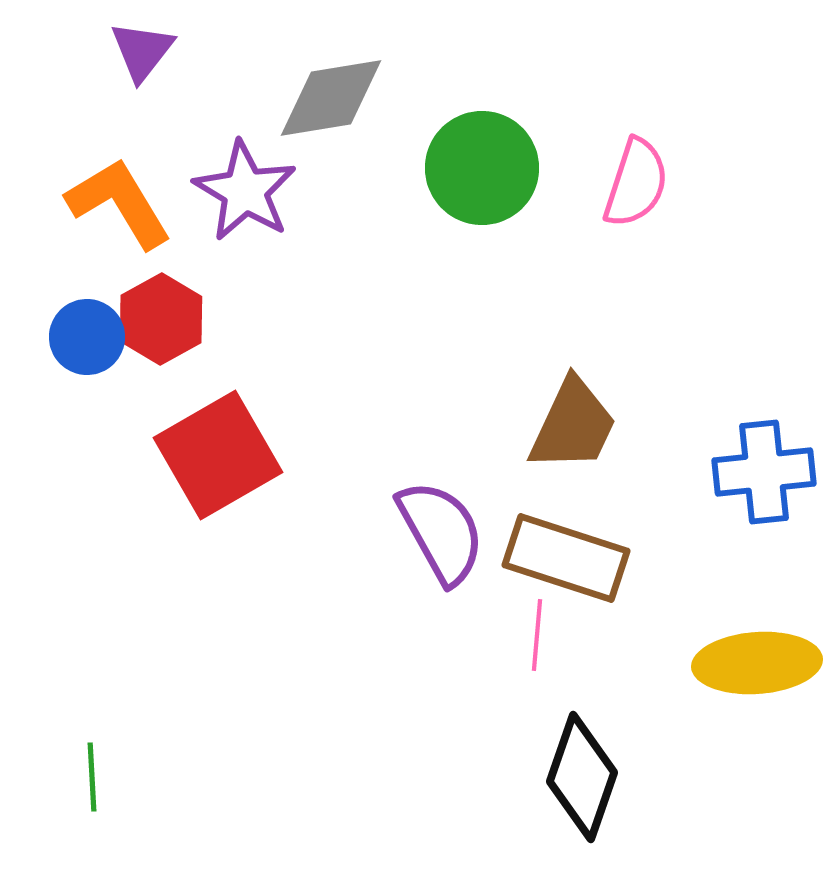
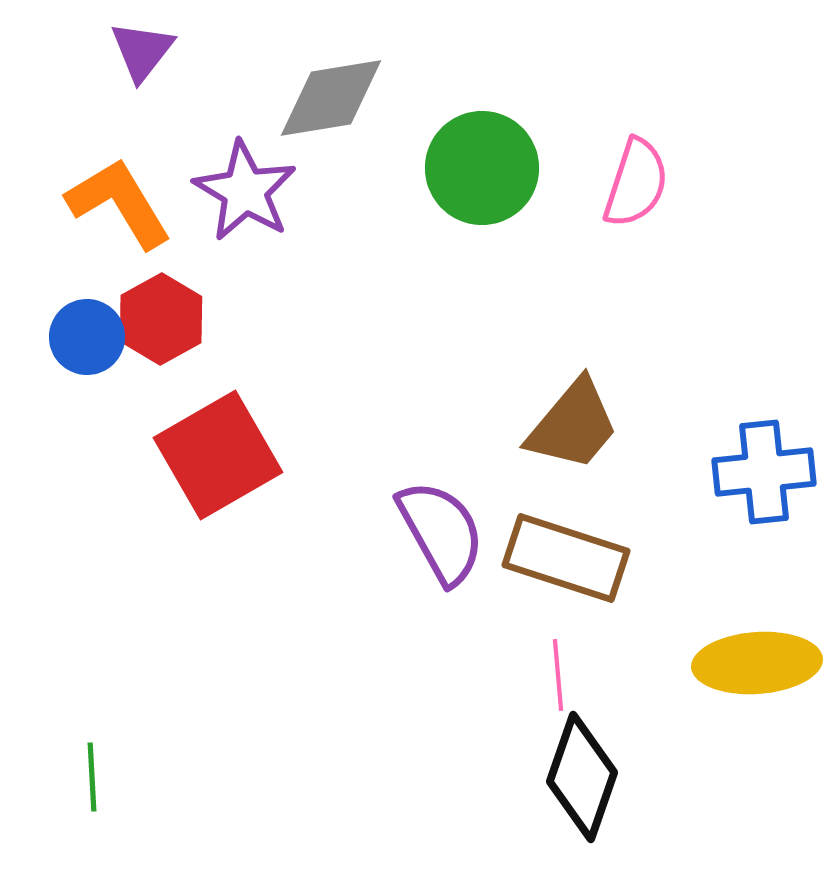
brown trapezoid: rotated 15 degrees clockwise
pink line: moved 21 px right, 40 px down; rotated 10 degrees counterclockwise
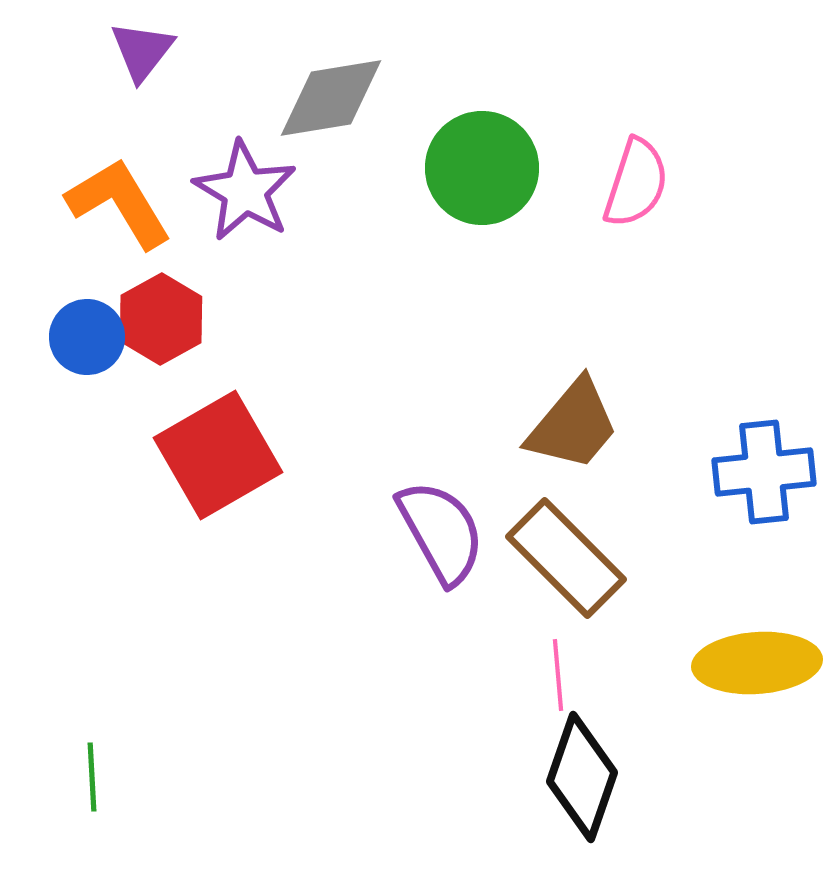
brown rectangle: rotated 27 degrees clockwise
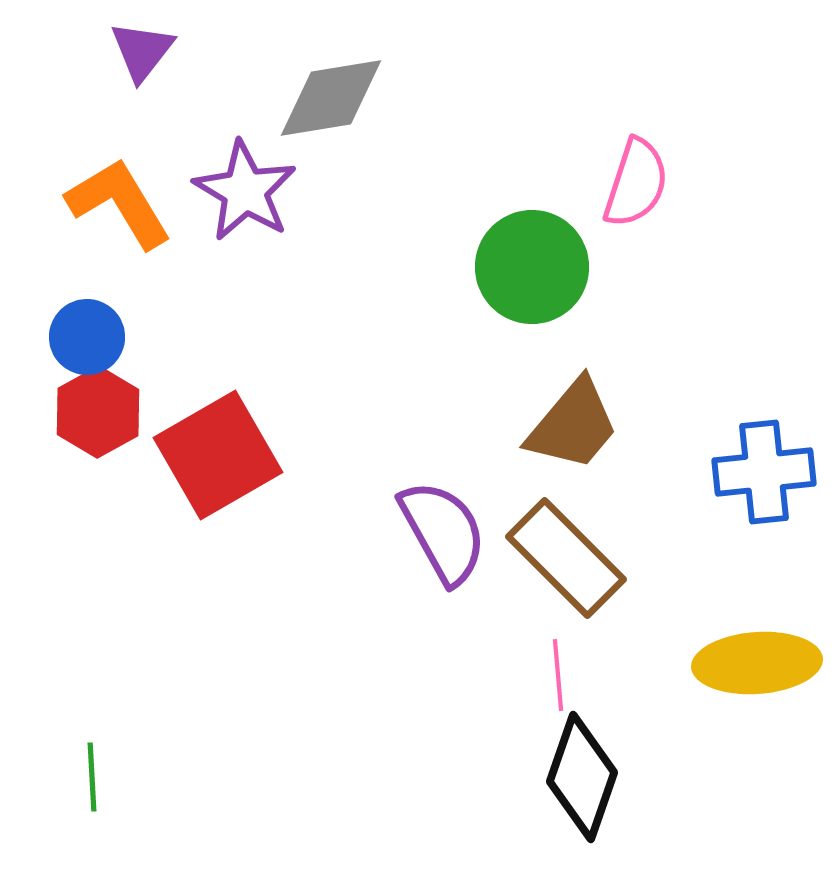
green circle: moved 50 px right, 99 px down
red hexagon: moved 63 px left, 93 px down
purple semicircle: moved 2 px right
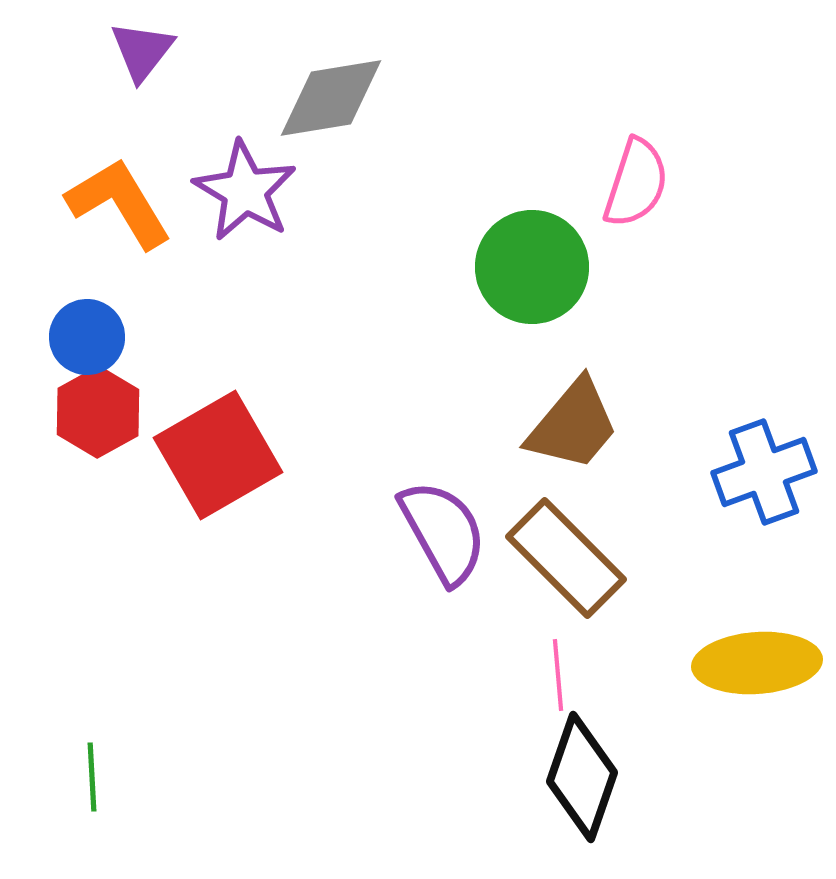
blue cross: rotated 14 degrees counterclockwise
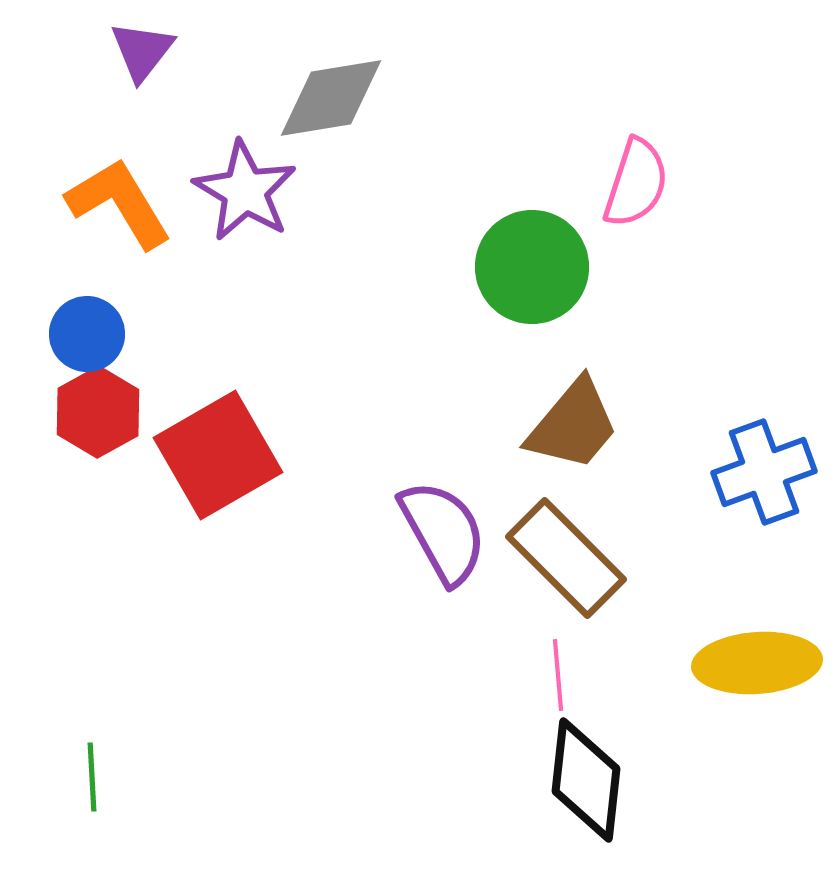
blue circle: moved 3 px up
black diamond: moved 4 px right, 3 px down; rotated 13 degrees counterclockwise
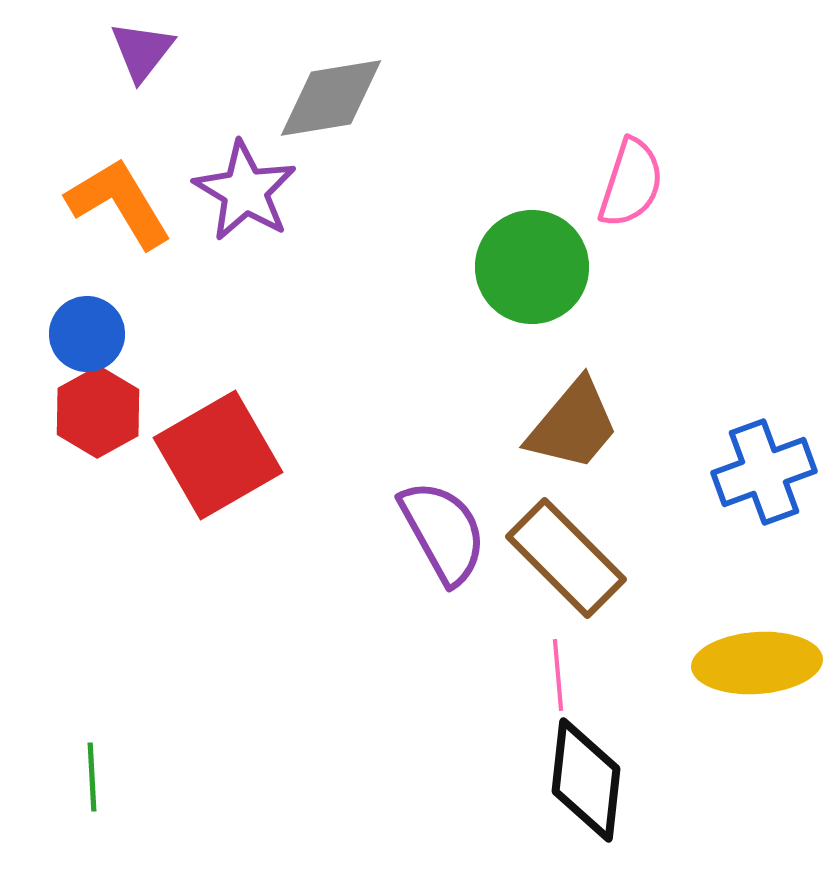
pink semicircle: moved 5 px left
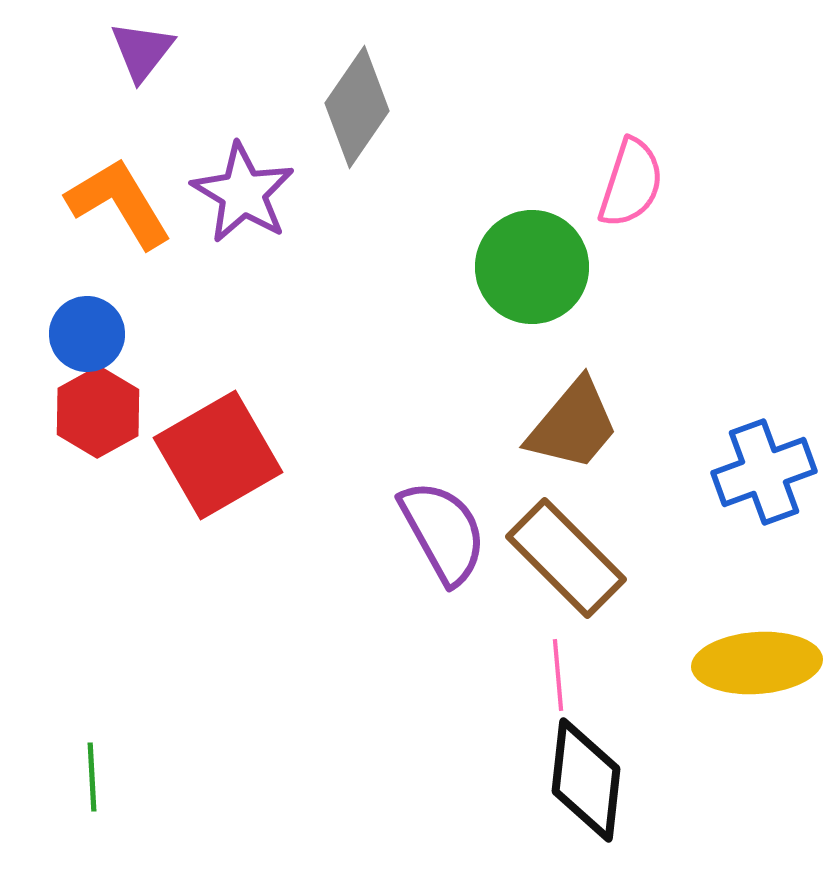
gray diamond: moved 26 px right, 9 px down; rotated 46 degrees counterclockwise
purple star: moved 2 px left, 2 px down
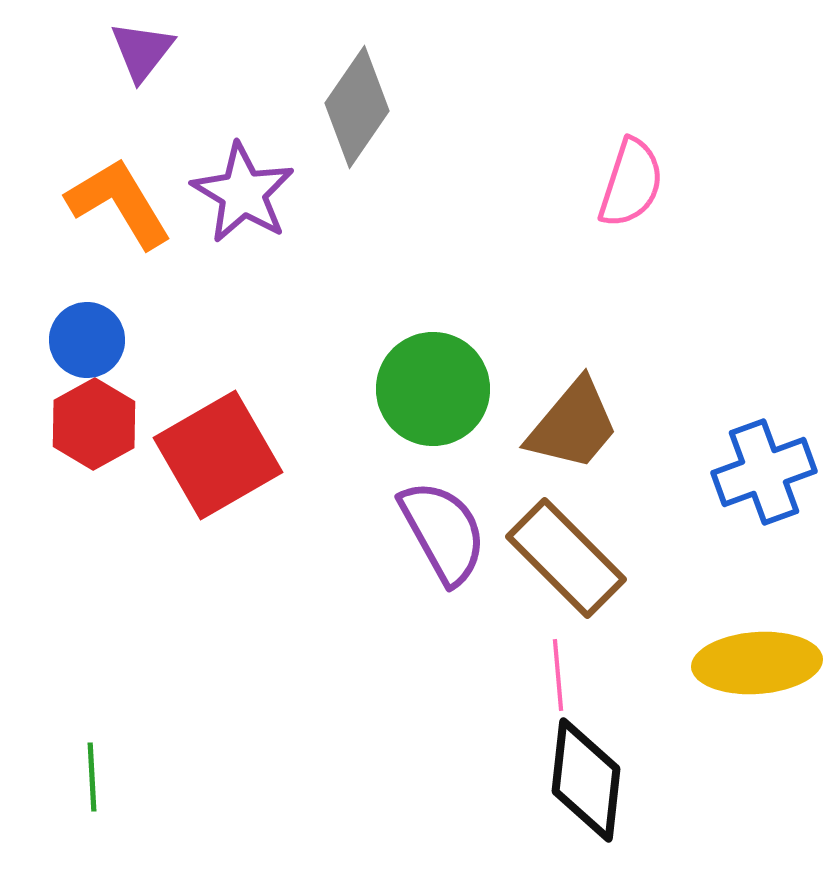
green circle: moved 99 px left, 122 px down
blue circle: moved 6 px down
red hexagon: moved 4 px left, 12 px down
